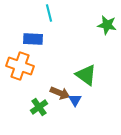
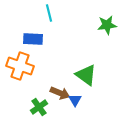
green star: rotated 18 degrees counterclockwise
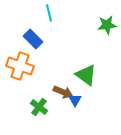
blue rectangle: rotated 42 degrees clockwise
brown arrow: moved 3 px right, 1 px up
green cross: rotated 18 degrees counterclockwise
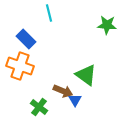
green star: rotated 12 degrees clockwise
blue rectangle: moved 7 px left
brown arrow: moved 1 px up
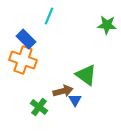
cyan line: moved 3 px down; rotated 36 degrees clockwise
orange cross: moved 3 px right, 6 px up
brown arrow: rotated 36 degrees counterclockwise
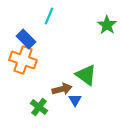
green star: rotated 30 degrees clockwise
brown arrow: moved 1 px left, 2 px up
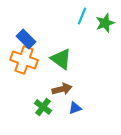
cyan line: moved 33 px right
green star: moved 2 px left, 2 px up; rotated 18 degrees clockwise
orange cross: moved 1 px right
green triangle: moved 25 px left, 16 px up
blue triangle: moved 8 px down; rotated 40 degrees clockwise
green cross: moved 4 px right
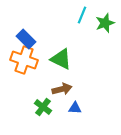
cyan line: moved 1 px up
green triangle: rotated 10 degrees counterclockwise
blue triangle: rotated 24 degrees clockwise
